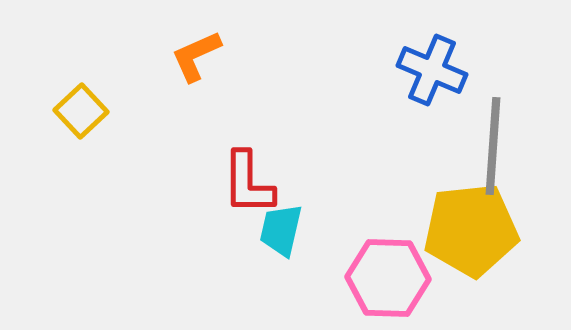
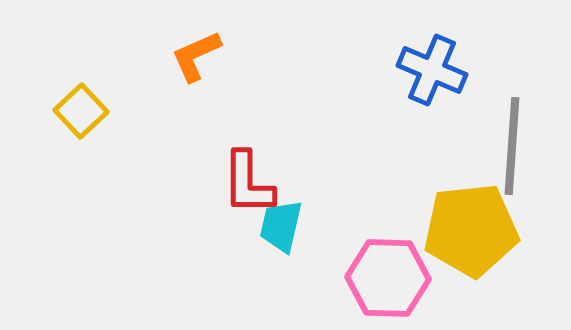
gray line: moved 19 px right
cyan trapezoid: moved 4 px up
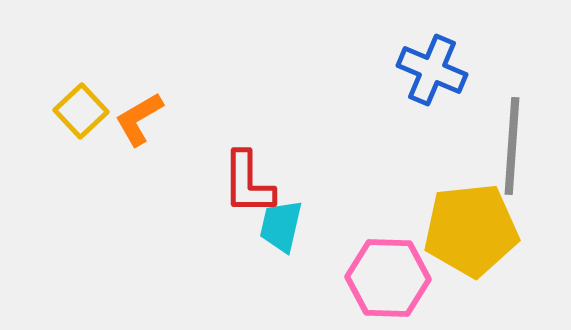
orange L-shape: moved 57 px left, 63 px down; rotated 6 degrees counterclockwise
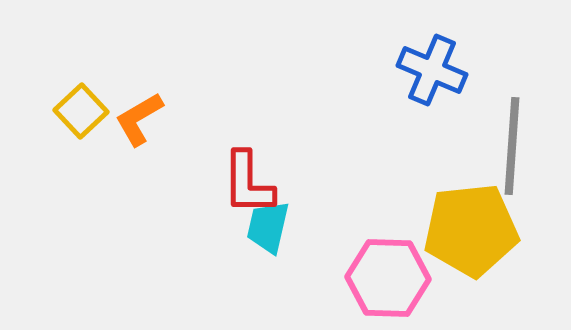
cyan trapezoid: moved 13 px left, 1 px down
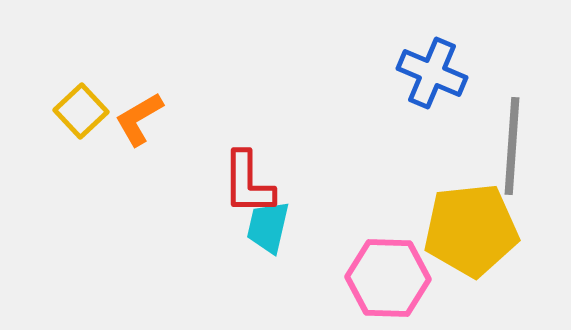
blue cross: moved 3 px down
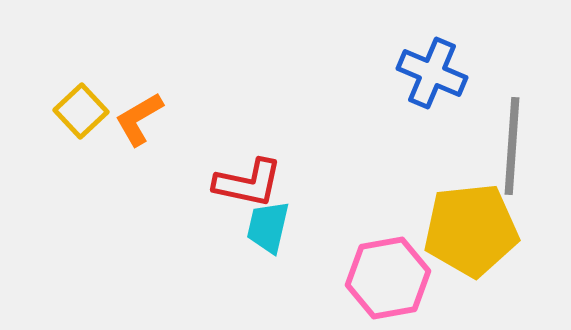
red L-shape: rotated 78 degrees counterclockwise
pink hexagon: rotated 12 degrees counterclockwise
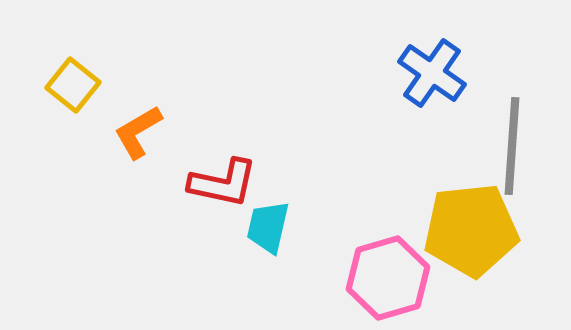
blue cross: rotated 12 degrees clockwise
yellow square: moved 8 px left, 26 px up; rotated 8 degrees counterclockwise
orange L-shape: moved 1 px left, 13 px down
red L-shape: moved 25 px left
pink hexagon: rotated 6 degrees counterclockwise
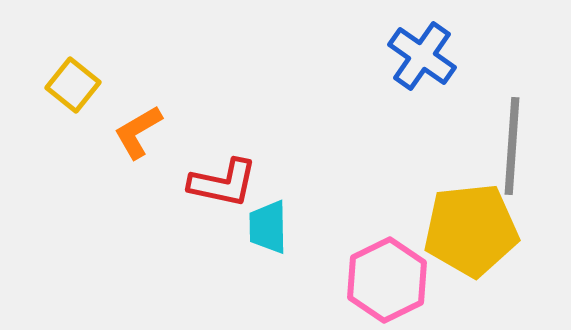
blue cross: moved 10 px left, 17 px up
cyan trapezoid: rotated 14 degrees counterclockwise
pink hexagon: moved 1 px left, 2 px down; rotated 10 degrees counterclockwise
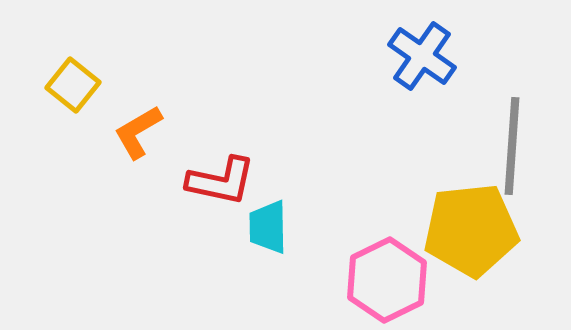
red L-shape: moved 2 px left, 2 px up
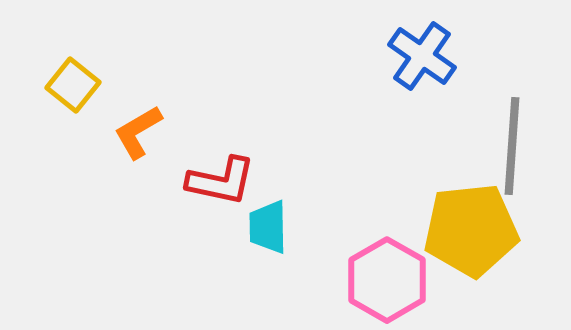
pink hexagon: rotated 4 degrees counterclockwise
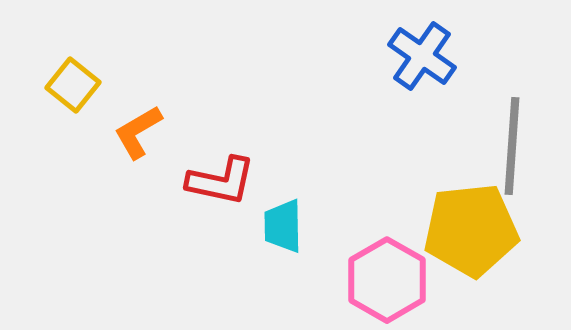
cyan trapezoid: moved 15 px right, 1 px up
